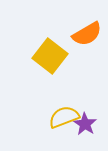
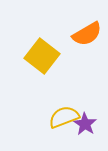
yellow square: moved 8 px left
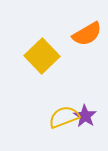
yellow square: rotated 8 degrees clockwise
purple star: moved 8 px up
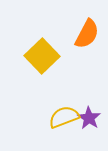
orange semicircle: rotated 32 degrees counterclockwise
purple star: moved 4 px right, 2 px down
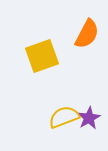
yellow square: rotated 24 degrees clockwise
purple star: rotated 10 degrees clockwise
